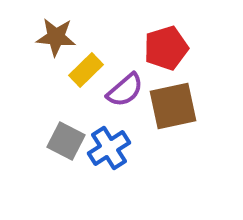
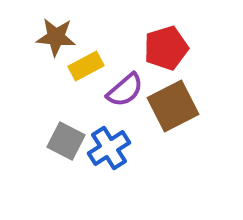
yellow rectangle: moved 4 px up; rotated 16 degrees clockwise
brown square: rotated 15 degrees counterclockwise
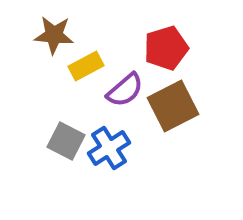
brown star: moved 2 px left, 2 px up
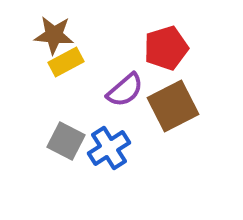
yellow rectangle: moved 20 px left, 4 px up
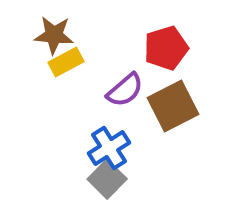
gray square: moved 41 px right, 38 px down; rotated 18 degrees clockwise
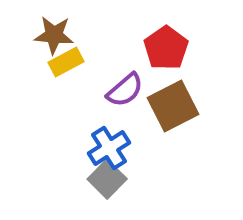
red pentagon: rotated 18 degrees counterclockwise
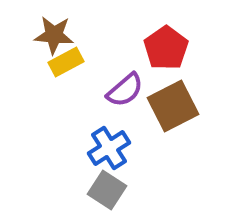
gray square: moved 11 px down; rotated 12 degrees counterclockwise
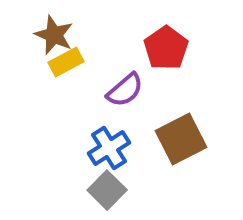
brown star: rotated 18 degrees clockwise
brown square: moved 8 px right, 33 px down
gray square: rotated 12 degrees clockwise
